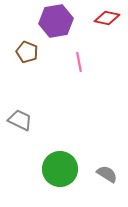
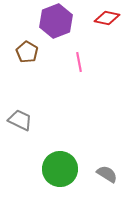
purple hexagon: rotated 12 degrees counterclockwise
brown pentagon: rotated 10 degrees clockwise
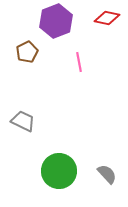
brown pentagon: rotated 15 degrees clockwise
gray trapezoid: moved 3 px right, 1 px down
green circle: moved 1 px left, 2 px down
gray semicircle: rotated 15 degrees clockwise
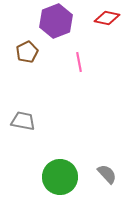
gray trapezoid: rotated 15 degrees counterclockwise
green circle: moved 1 px right, 6 px down
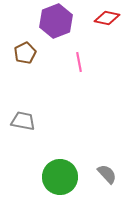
brown pentagon: moved 2 px left, 1 px down
